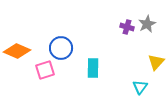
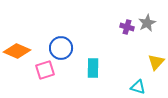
gray star: moved 1 px up
cyan triangle: moved 2 px left; rotated 49 degrees counterclockwise
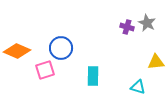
gray star: rotated 18 degrees counterclockwise
yellow triangle: rotated 42 degrees clockwise
cyan rectangle: moved 8 px down
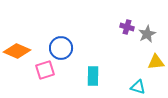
gray star: moved 11 px down; rotated 18 degrees clockwise
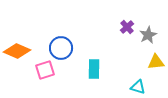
purple cross: rotated 32 degrees clockwise
gray star: moved 1 px right, 1 px down
cyan rectangle: moved 1 px right, 7 px up
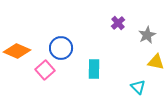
purple cross: moved 9 px left, 4 px up
gray star: moved 1 px left
yellow triangle: rotated 18 degrees clockwise
pink square: rotated 24 degrees counterclockwise
cyan triangle: rotated 28 degrees clockwise
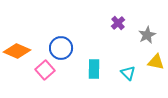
cyan triangle: moved 10 px left, 14 px up
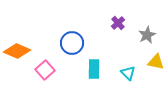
blue circle: moved 11 px right, 5 px up
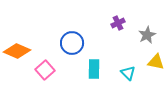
purple cross: rotated 16 degrees clockwise
